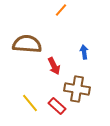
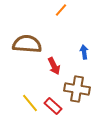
red rectangle: moved 4 px left
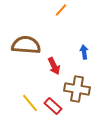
brown semicircle: moved 1 px left, 1 px down
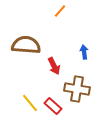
orange line: moved 1 px left, 1 px down
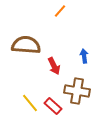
blue arrow: moved 4 px down
brown cross: moved 2 px down
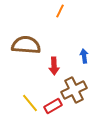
orange line: rotated 16 degrees counterclockwise
red arrow: rotated 24 degrees clockwise
brown cross: moved 3 px left, 1 px up; rotated 35 degrees counterclockwise
red rectangle: rotated 72 degrees counterclockwise
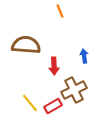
orange line: rotated 48 degrees counterclockwise
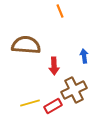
yellow line: rotated 66 degrees counterclockwise
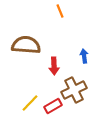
yellow line: rotated 30 degrees counterclockwise
